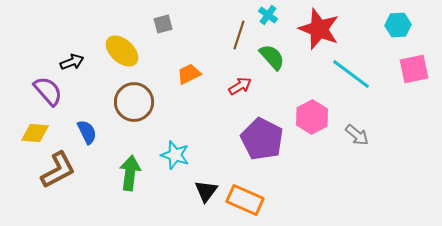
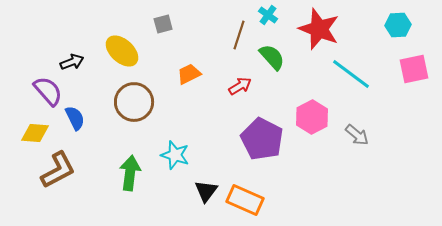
blue semicircle: moved 12 px left, 14 px up
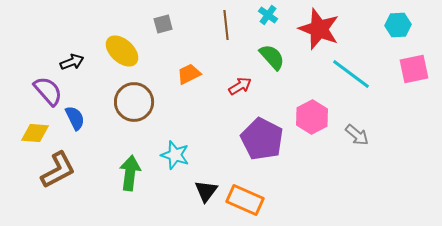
brown line: moved 13 px left, 10 px up; rotated 24 degrees counterclockwise
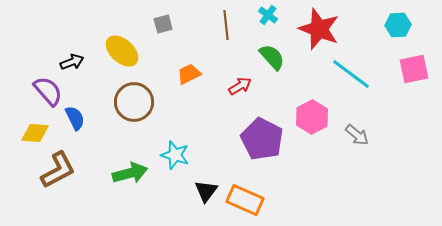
green arrow: rotated 68 degrees clockwise
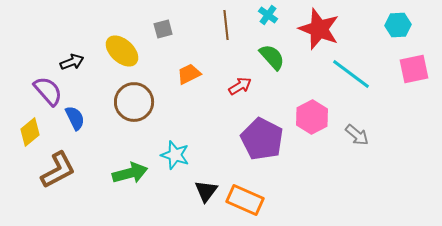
gray square: moved 5 px down
yellow diamond: moved 5 px left, 1 px up; rotated 44 degrees counterclockwise
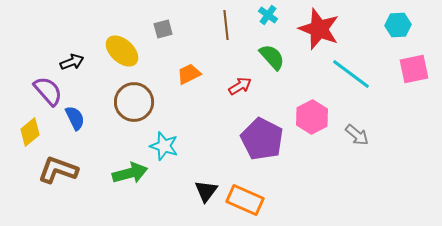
cyan star: moved 11 px left, 9 px up
brown L-shape: rotated 132 degrees counterclockwise
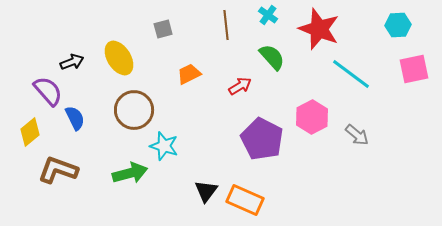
yellow ellipse: moved 3 px left, 7 px down; rotated 16 degrees clockwise
brown circle: moved 8 px down
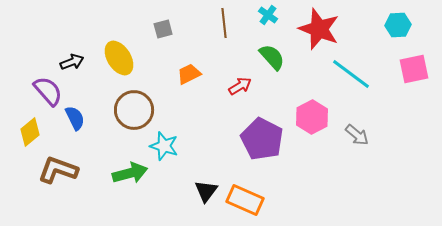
brown line: moved 2 px left, 2 px up
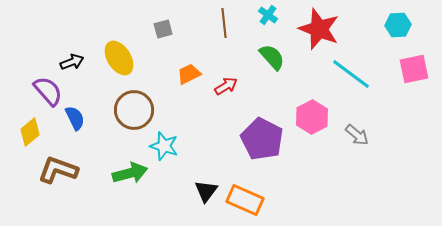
red arrow: moved 14 px left
